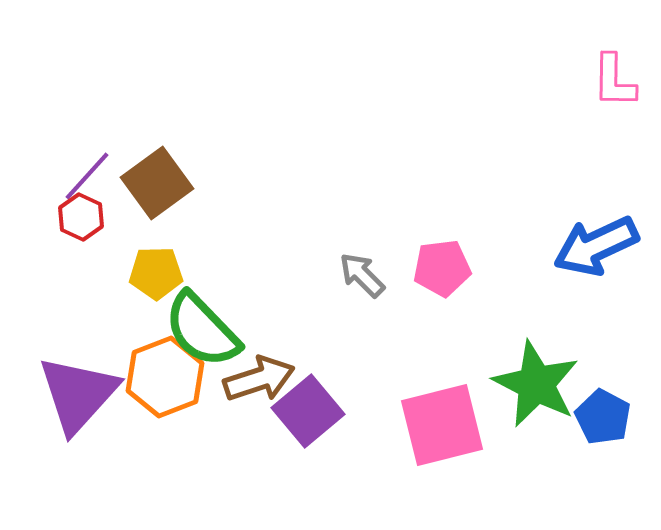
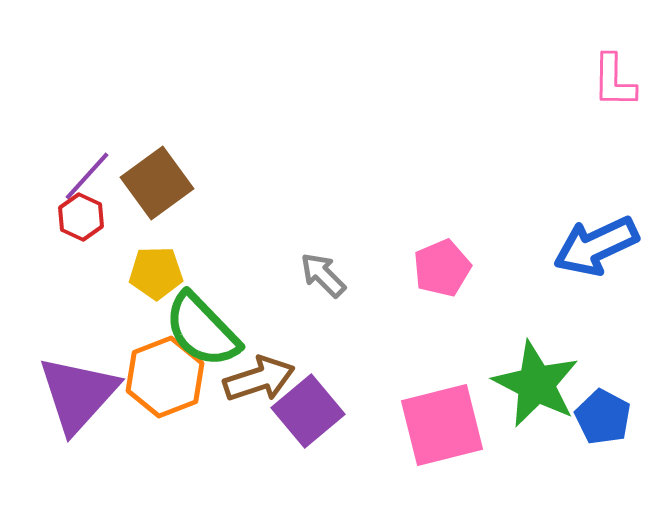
pink pentagon: rotated 16 degrees counterclockwise
gray arrow: moved 39 px left
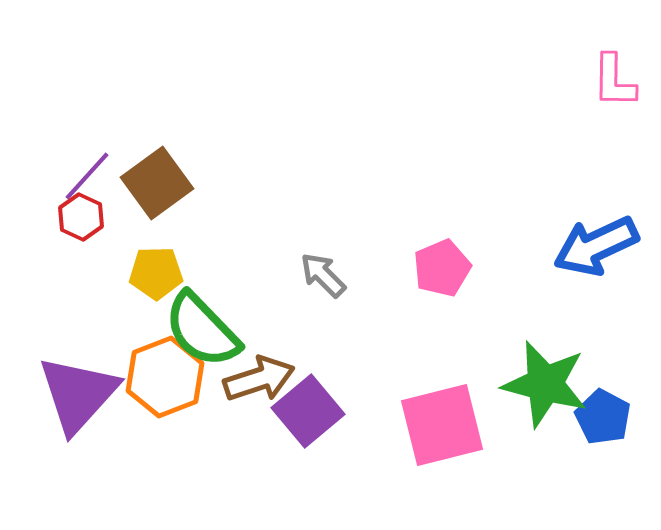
green star: moved 9 px right; rotated 12 degrees counterclockwise
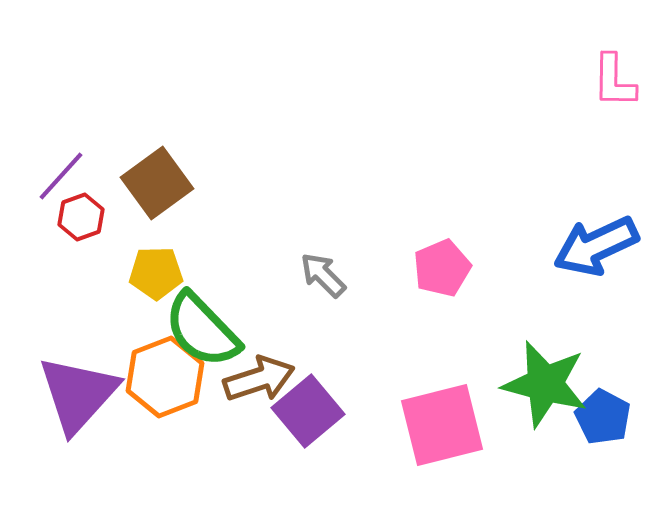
purple line: moved 26 px left
red hexagon: rotated 15 degrees clockwise
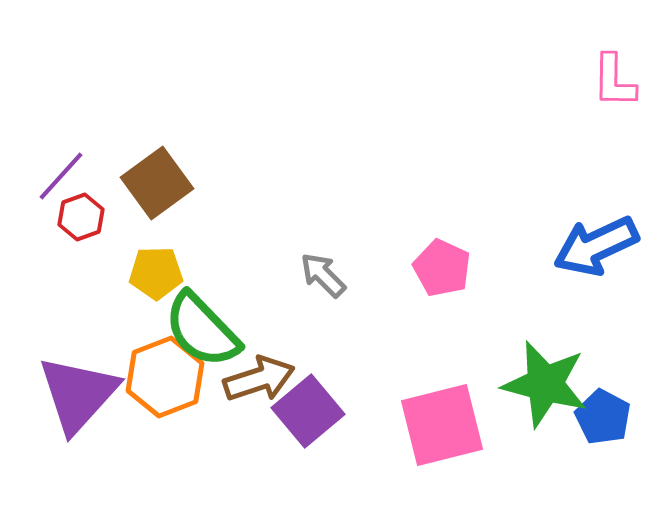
pink pentagon: rotated 24 degrees counterclockwise
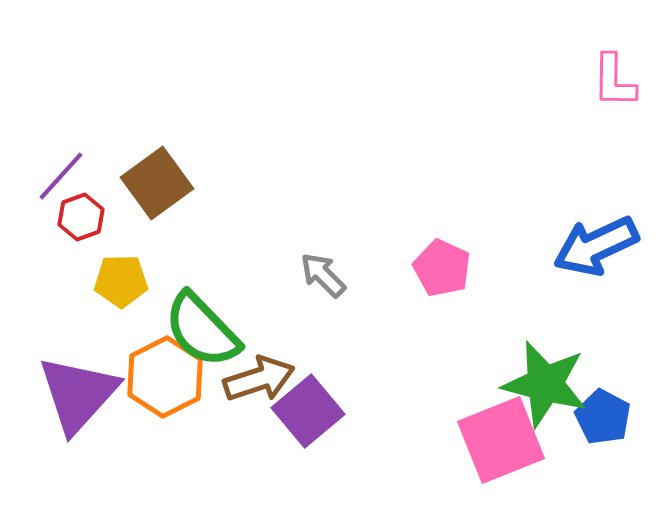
yellow pentagon: moved 35 px left, 8 px down
orange hexagon: rotated 6 degrees counterclockwise
pink square: moved 59 px right, 15 px down; rotated 8 degrees counterclockwise
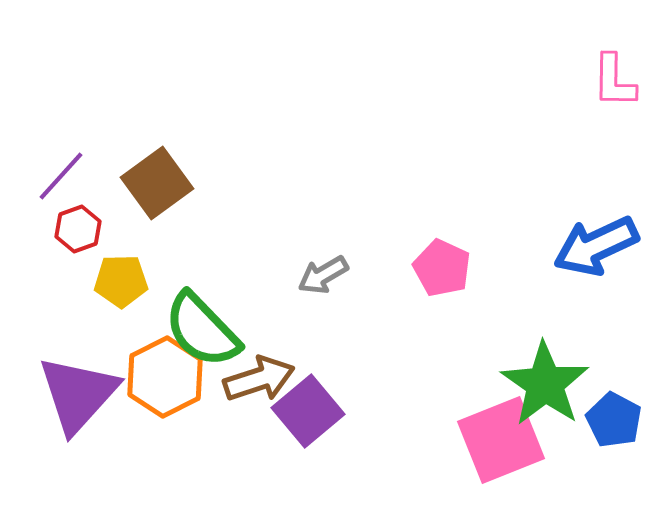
red hexagon: moved 3 px left, 12 px down
gray arrow: rotated 75 degrees counterclockwise
green star: rotated 20 degrees clockwise
blue pentagon: moved 11 px right, 3 px down
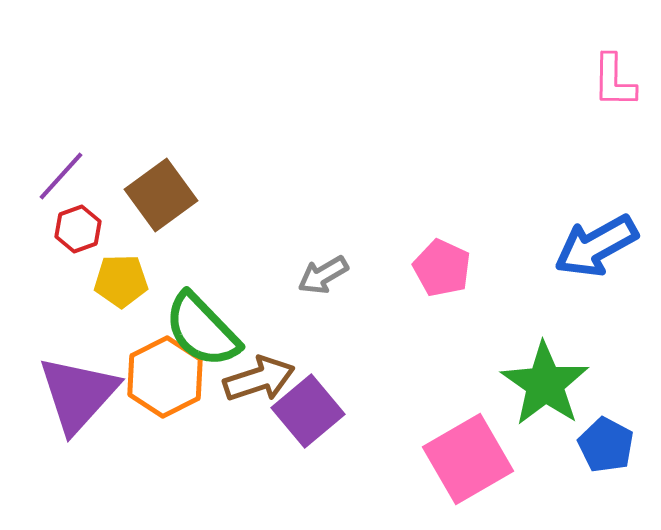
brown square: moved 4 px right, 12 px down
blue arrow: rotated 4 degrees counterclockwise
blue pentagon: moved 8 px left, 25 px down
pink square: moved 33 px left, 19 px down; rotated 8 degrees counterclockwise
